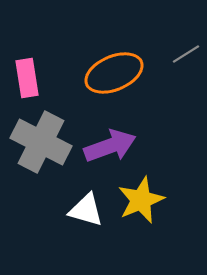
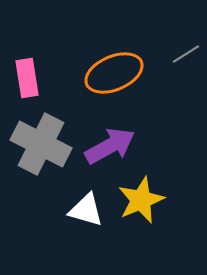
gray cross: moved 2 px down
purple arrow: rotated 9 degrees counterclockwise
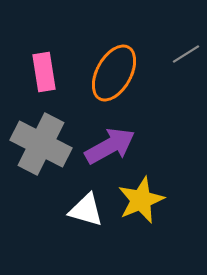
orange ellipse: rotated 38 degrees counterclockwise
pink rectangle: moved 17 px right, 6 px up
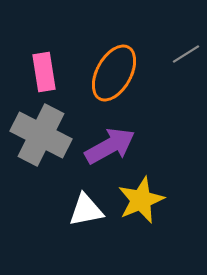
gray cross: moved 9 px up
white triangle: rotated 27 degrees counterclockwise
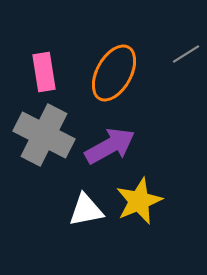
gray cross: moved 3 px right
yellow star: moved 2 px left, 1 px down
